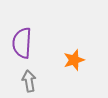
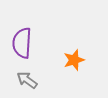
gray arrow: moved 2 px left, 1 px up; rotated 45 degrees counterclockwise
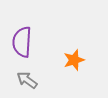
purple semicircle: moved 1 px up
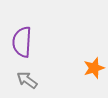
orange star: moved 20 px right, 8 px down
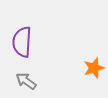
gray arrow: moved 1 px left, 1 px down
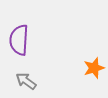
purple semicircle: moved 3 px left, 2 px up
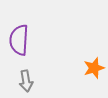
gray arrow: rotated 135 degrees counterclockwise
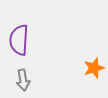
gray arrow: moved 3 px left, 1 px up
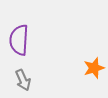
gray arrow: rotated 15 degrees counterclockwise
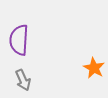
orange star: rotated 25 degrees counterclockwise
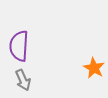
purple semicircle: moved 6 px down
